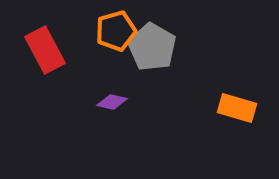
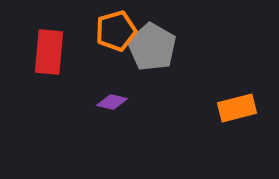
red rectangle: moved 4 px right, 2 px down; rotated 33 degrees clockwise
orange rectangle: rotated 30 degrees counterclockwise
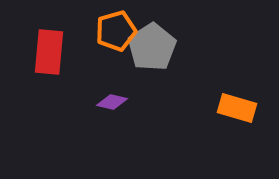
gray pentagon: rotated 9 degrees clockwise
orange rectangle: rotated 30 degrees clockwise
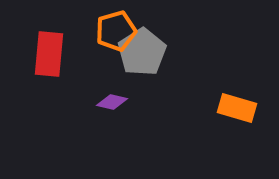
gray pentagon: moved 10 px left, 5 px down
red rectangle: moved 2 px down
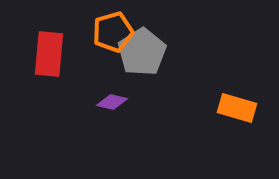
orange pentagon: moved 3 px left, 1 px down
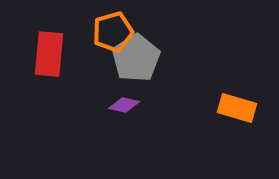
gray pentagon: moved 6 px left, 6 px down
purple diamond: moved 12 px right, 3 px down
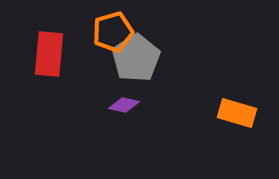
orange rectangle: moved 5 px down
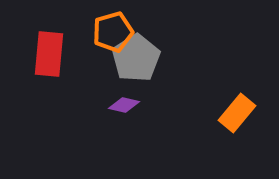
orange rectangle: rotated 66 degrees counterclockwise
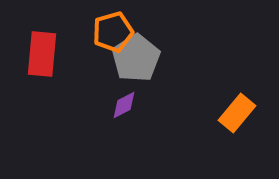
red rectangle: moved 7 px left
purple diamond: rotated 40 degrees counterclockwise
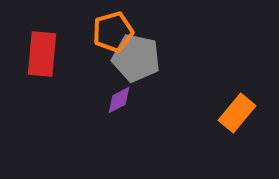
gray pentagon: rotated 27 degrees counterclockwise
purple diamond: moved 5 px left, 5 px up
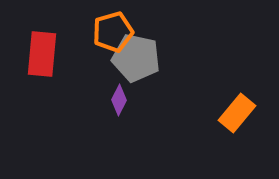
purple diamond: rotated 36 degrees counterclockwise
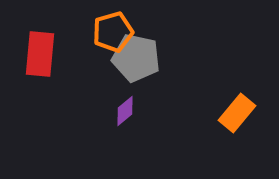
red rectangle: moved 2 px left
purple diamond: moved 6 px right, 11 px down; rotated 24 degrees clockwise
